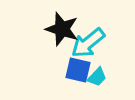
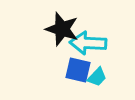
cyan arrow: rotated 42 degrees clockwise
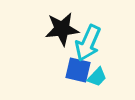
black star: rotated 24 degrees counterclockwise
cyan arrow: rotated 69 degrees counterclockwise
